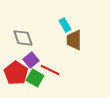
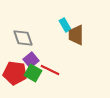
brown trapezoid: moved 2 px right, 5 px up
red pentagon: moved 1 px left; rotated 25 degrees counterclockwise
green square: moved 2 px left, 5 px up
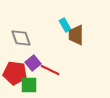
gray diamond: moved 2 px left
purple square: moved 2 px right, 3 px down
green square: moved 4 px left, 12 px down; rotated 30 degrees counterclockwise
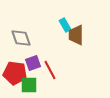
purple square: rotated 21 degrees clockwise
red line: rotated 36 degrees clockwise
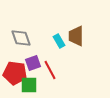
cyan rectangle: moved 6 px left, 16 px down
brown trapezoid: moved 1 px down
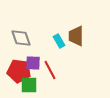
purple square: rotated 21 degrees clockwise
red pentagon: moved 4 px right, 2 px up
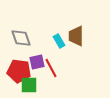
purple square: moved 4 px right, 1 px up; rotated 14 degrees counterclockwise
red line: moved 1 px right, 2 px up
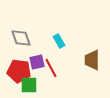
brown trapezoid: moved 16 px right, 24 px down
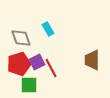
cyan rectangle: moved 11 px left, 12 px up
purple square: rotated 14 degrees counterclockwise
red pentagon: moved 7 px up; rotated 25 degrees counterclockwise
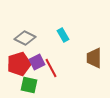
cyan rectangle: moved 15 px right, 6 px down
gray diamond: moved 4 px right; rotated 45 degrees counterclockwise
brown trapezoid: moved 2 px right, 2 px up
green square: rotated 12 degrees clockwise
